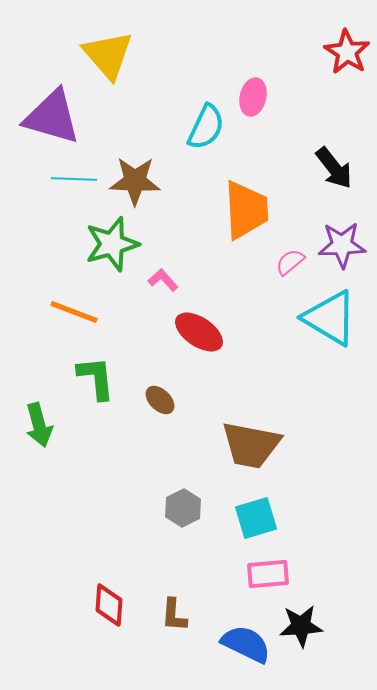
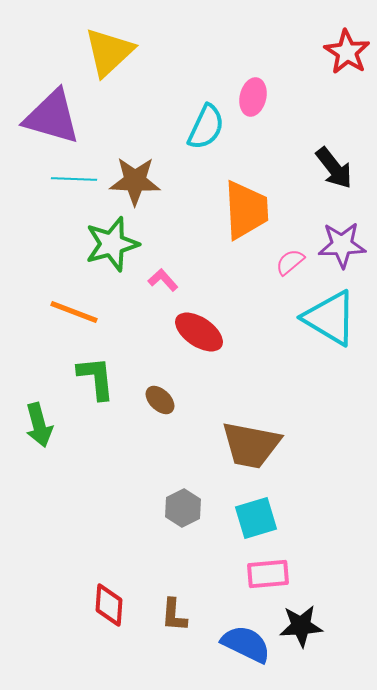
yellow triangle: moved 1 px right, 3 px up; rotated 28 degrees clockwise
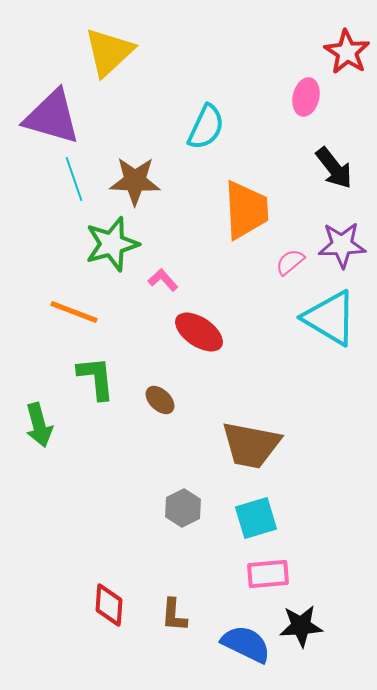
pink ellipse: moved 53 px right
cyan line: rotated 69 degrees clockwise
